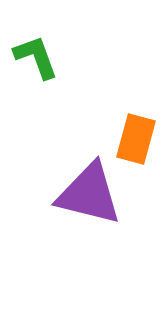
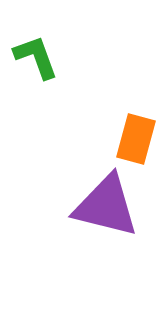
purple triangle: moved 17 px right, 12 px down
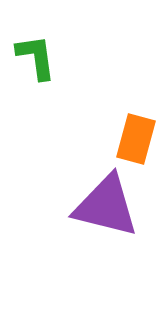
green L-shape: rotated 12 degrees clockwise
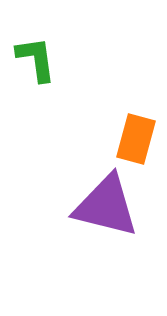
green L-shape: moved 2 px down
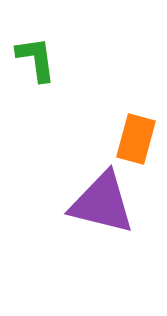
purple triangle: moved 4 px left, 3 px up
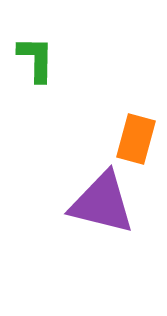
green L-shape: rotated 9 degrees clockwise
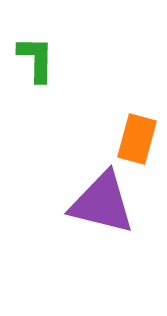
orange rectangle: moved 1 px right
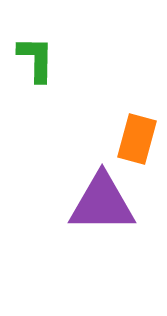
purple triangle: rotated 14 degrees counterclockwise
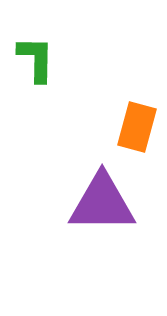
orange rectangle: moved 12 px up
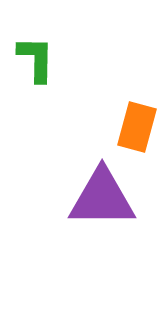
purple triangle: moved 5 px up
